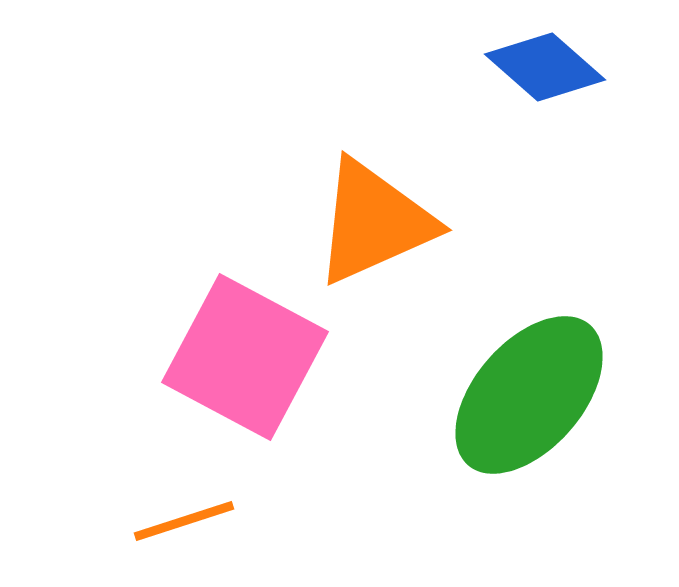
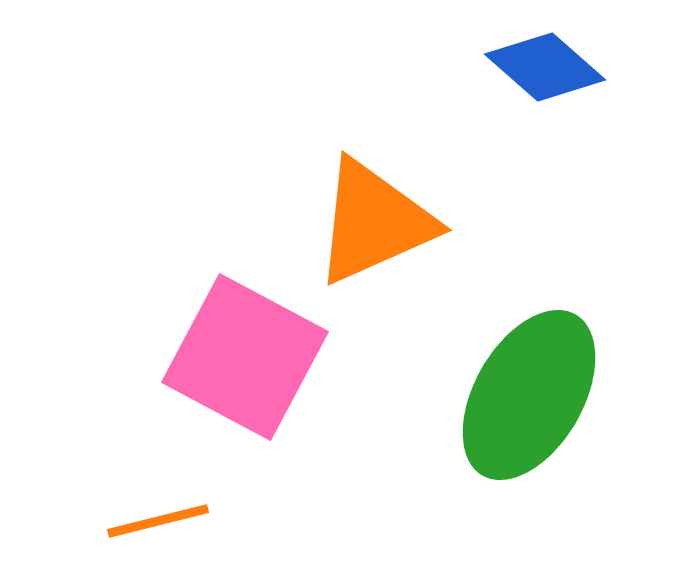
green ellipse: rotated 11 degrees counterclockwise
orange line: moved 26 px left; rotated 4 degrees clockwise
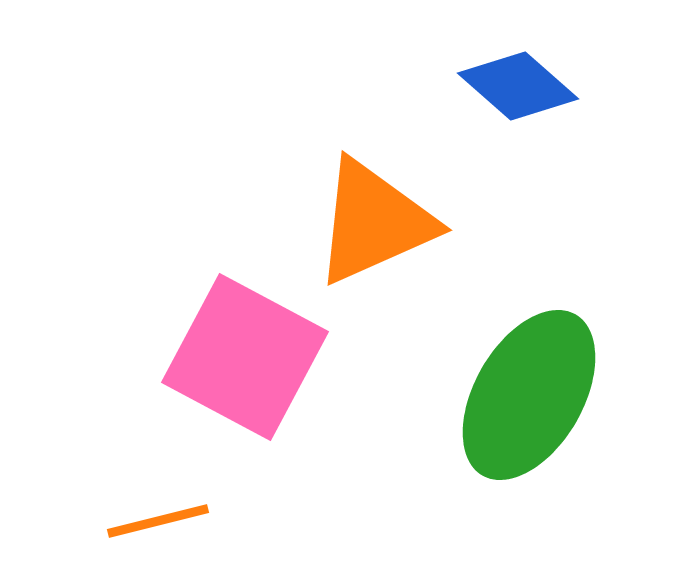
blue diamond: moved 27 px left, 19 px down
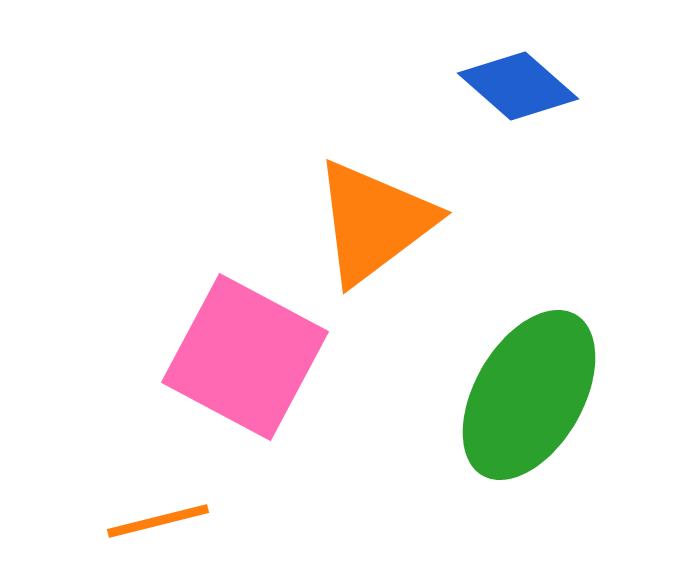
orange triangle: rotated 13 degrees counterclockwise
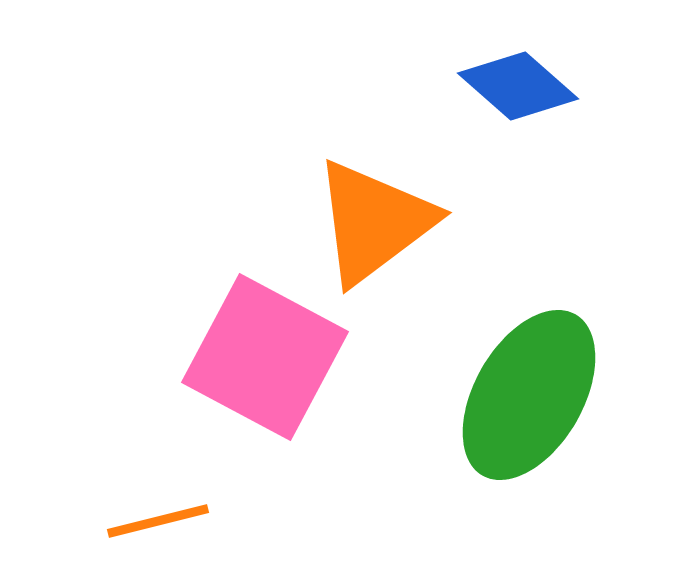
pink square: moved 20 px right
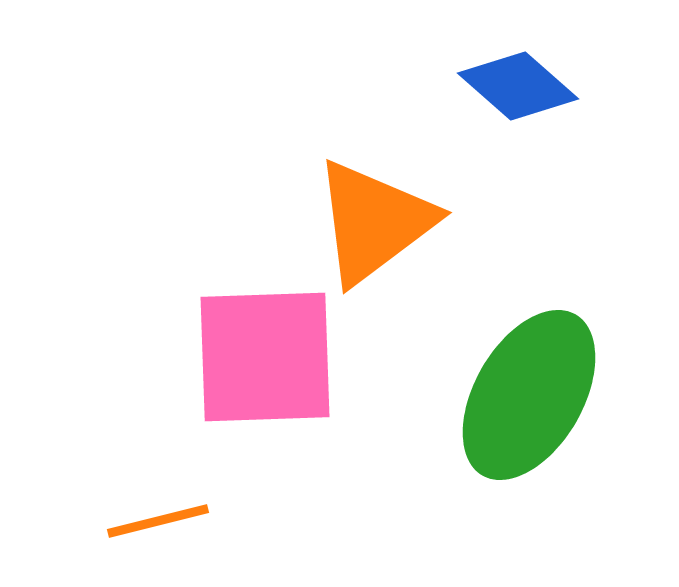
pink square: rotated 30 degrees counterclockwise
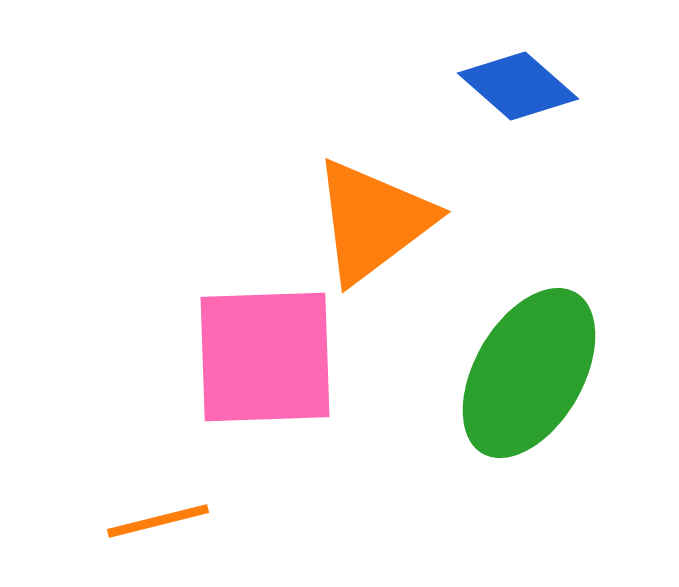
orange triangle: moved 1 px left, 1 px up
green ellipse: moved 22 px up
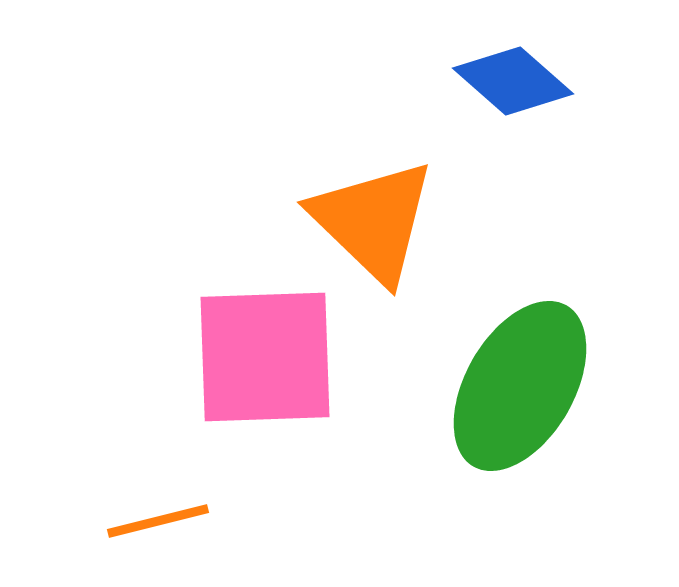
blue diamond: moved 5 px left, 5 px up
orange triangle: rotated 39 degrees counterclockwise
green ellipse: moved 9 px left, 13 px down
